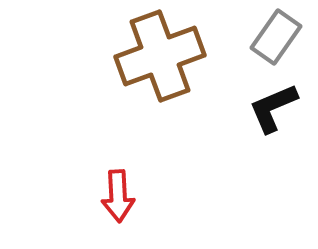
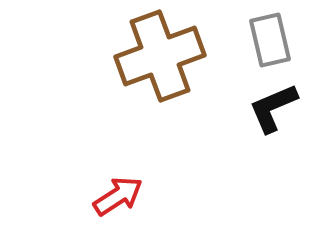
gray rectangle: moved 6 px left, 3 px down; rotated 48 degrees counterclockwise
red arrow: rotated 120 degrees counterclockwise
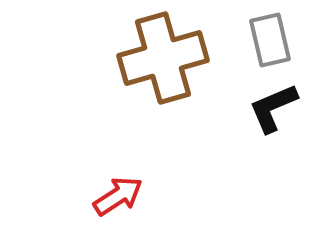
brown cross: moved 3 px right, 2 px down; rotated 4 degrees clockwise
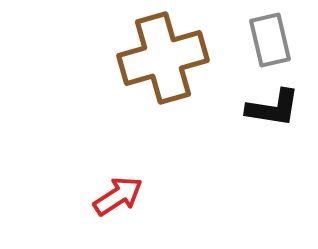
black L-shape: rotated 148 degrees counterclockwise
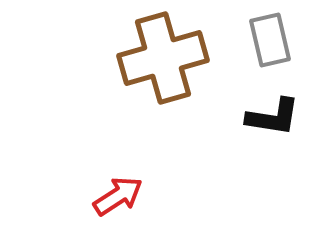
black L-shape: moved 9 px down
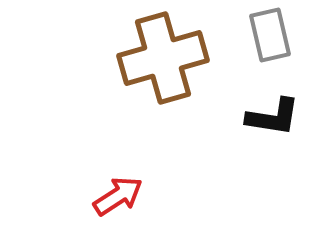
gray rectangle: moved 5 px up
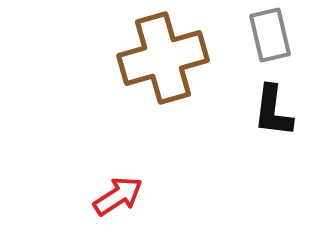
black L-shape: moved 6 px up; rotated 88 degrees clockwise
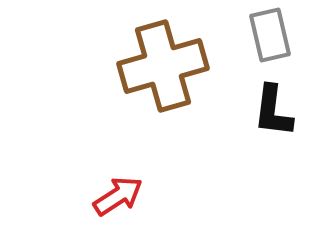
brown cross: moved 8 px down
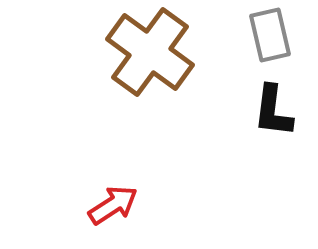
brown cross: moved 13 px left, 14 px up; rotated 38 degrees counterclockwise
red arrow: moved 5 px left, 9 px down
